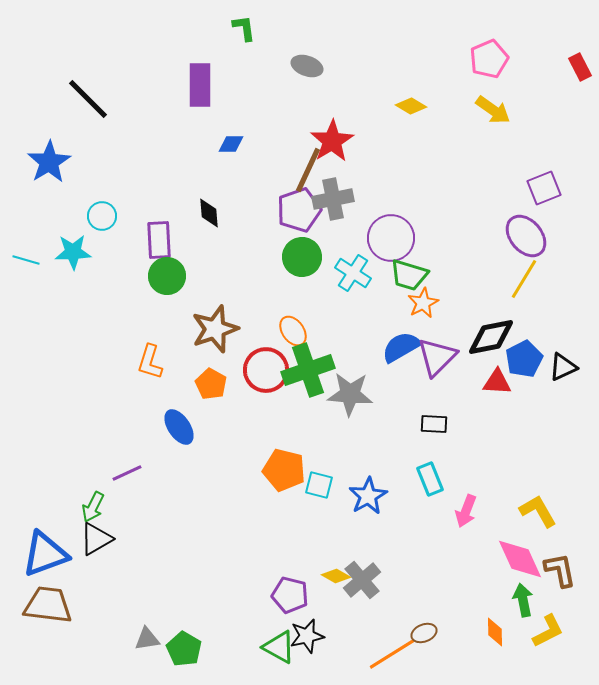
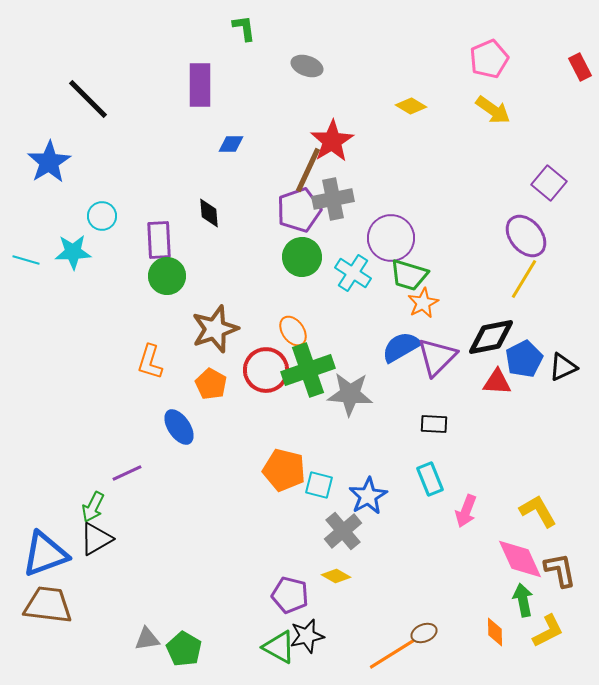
purple square at (544, 188): moved 5 px right, 5 px up; rotated 28 degrees counterclockwise
gray cross at (362, 580): moved 19 px left, 49 px up
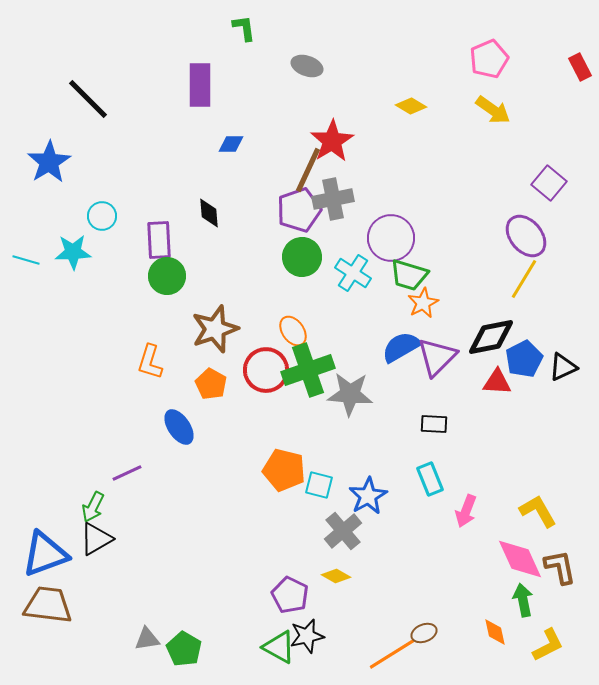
brown L-shape at (560, 570): moved 3 px up
purple pentagon at (290, 595): rotated 12 degrees clockwise
yellow L-shape at (548, 631): moved 14 px down
orange diamond at (495, 632): rotated 12 degrees counterclockwise
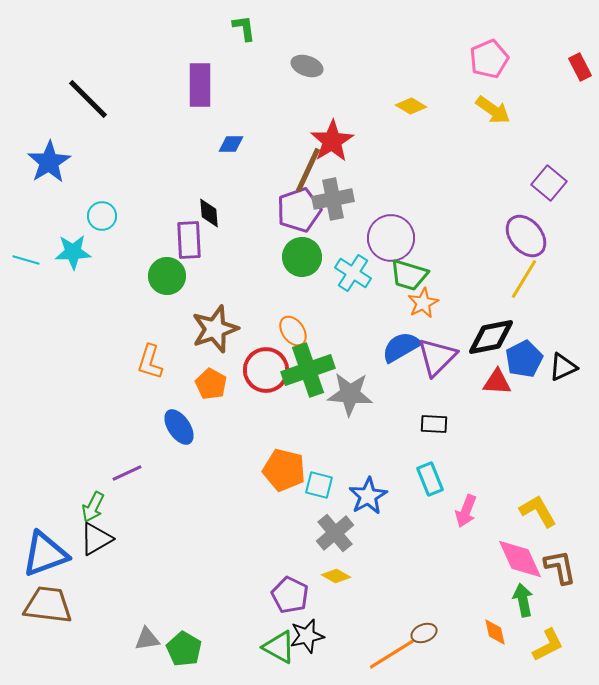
purple rectangle at (159, 240): moved 30 px right
gray cross at (343, 531): moved 8 px left, 2 px down
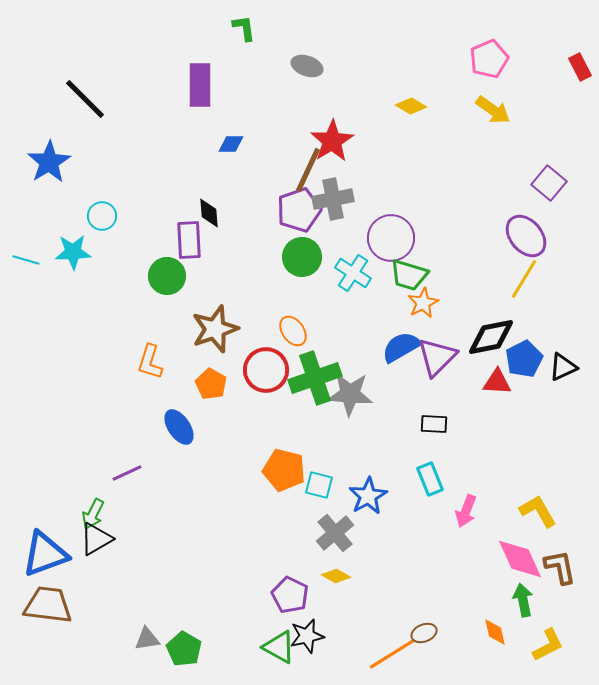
black line at (88, 99): moved 3 px left
green cross at (308, 370): moved 7 px right, 8 px down
green arrow at (93, 507): moved 7 px down
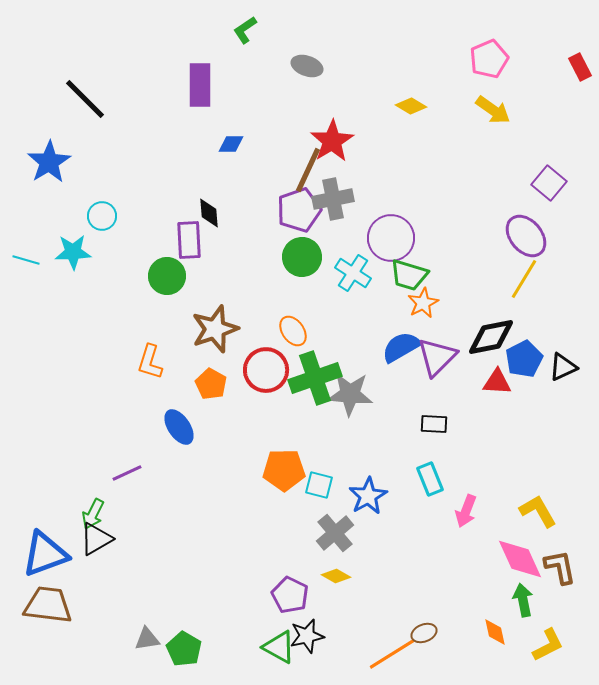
green L-shape at (244, 28): moved 1 px right, 2 px down; rotated 116 degrees counterclockwise
orange pentagon at (284, 470): rotated 15 degrees counterclockwise
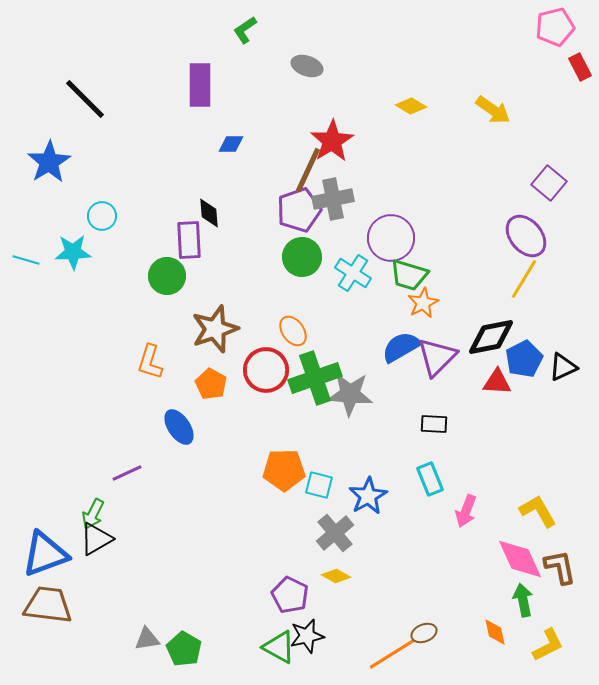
pink pentagon at (489, 59): moved 66 px right, 32 px up; rotated 9 degrees clockwise
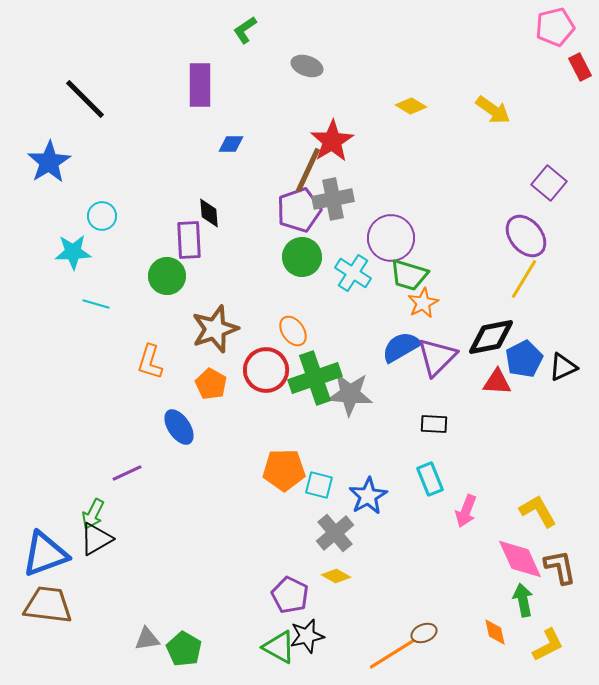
cyan line at (26, 260): moved 70 px right, 44 px down
